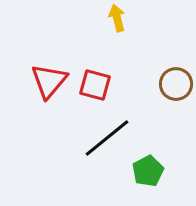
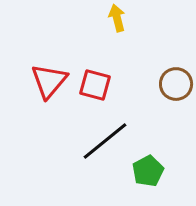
black line: moved 2 px left, 3 px down
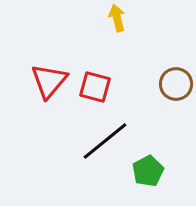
red square: moved 2 px down
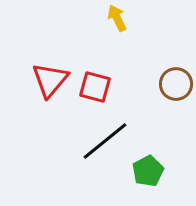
yellow arrow: rotated 12 degrees counterclockwise
red triangle: moved 1 px right, 1 px up
